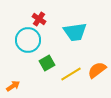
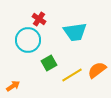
green square: moved 2 px right
yellow line: moved 1 px right, 1 px down
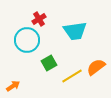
red cross: rotated 24 degrees clockwise
cyan trapezoid: moved 1 px up
cyan circle: moved 1 px left
orange semicircle: moved 1 px left, 3 px up
yellow line: moved 1 px down
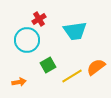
green square: moved 1 px left, 2 px down
orange arrow: moved 6 px right, 4 px up; rotated 24 degrees clockwise
